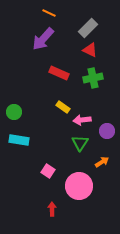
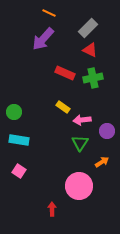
red rectangle: moved 6 px right
pink square: moved 29 px left
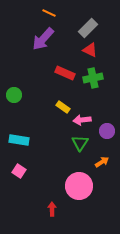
green circle: moved 17 px up
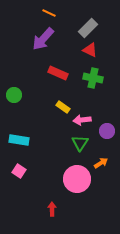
red rectangle: moved 7 px left
green cross: rotated 24 degrees clockwise
orange arrow: moved 1 px left, 1 px down
pink circle: moved 2 px left, 7 px up
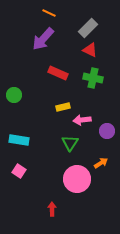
yellow rectangle: rotated 48 degrees counterclockwise
green triangle: moved 10 px left
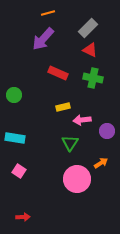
orange line: moved 1 px left; rotated 40 degrees counterclockwise
cyan rectangle: moved 4 px left, 2 px up
red arrow: moved 29 px left, 8 px down; rotated 88 degrees clockwise
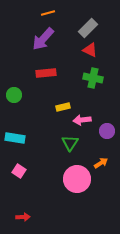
red rectangle: moved 12 px left; rotated 30 degrees counterclockwise
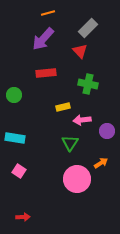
red triangle: moved 10 px left, 1 px down; rotated 21 degrees clockwise
green cross: moved 5 px left, 6 px down
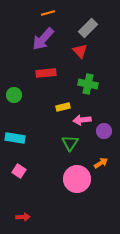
purple circle: moved 3 px left
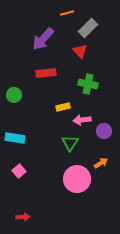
orange line: moved 19 px right
pink square: rotated 16 degrees clockwise
